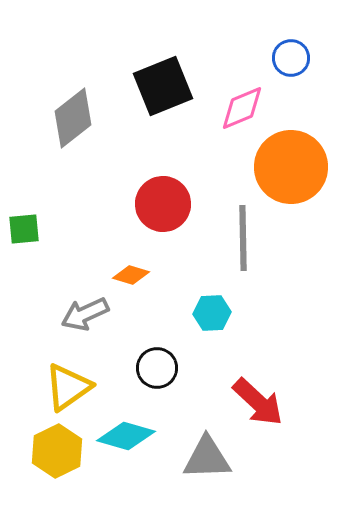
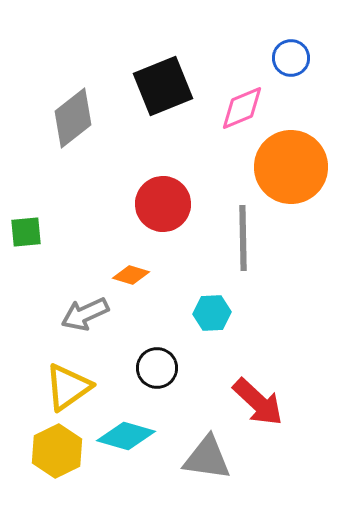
green square: moved 2 px right, 3 px down
gray triangle: rotated 10 degrees clockwise
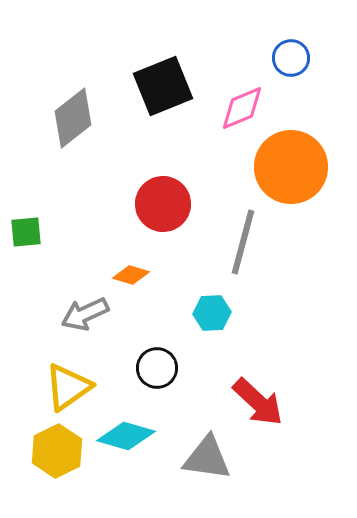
gray line: moved 4 px down; rotated 16 degrees clockwise
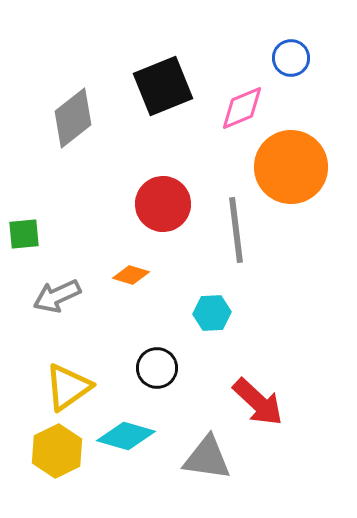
green square: moved 2 px left, 2 px down
gray line: moved 7 px left, 12 px up; rotated 22 degrees counterclockwise
gray arrow: moved 28 px left, 18 px up
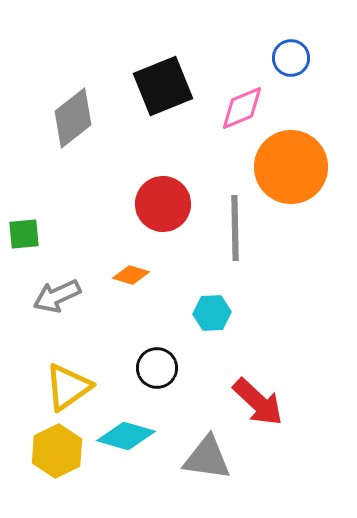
gray line: moved 1 px left, 2 px up; rotated 6 degrees clockwise
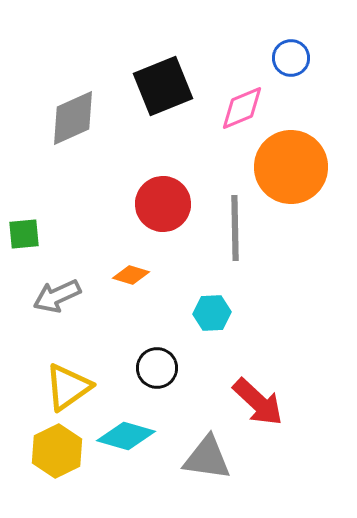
gray diamond: rotated 14 degrees clockwise
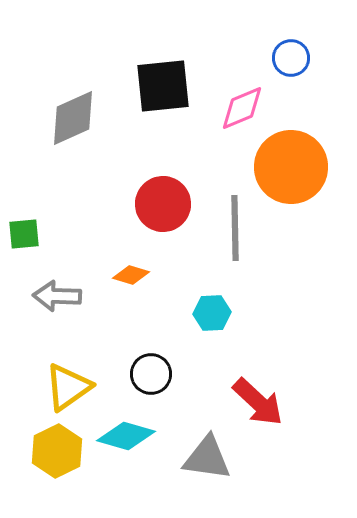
black square: rotated 16 degrees clockwise
gray arrow: rotated 27 degrees clockwise
black circle: moved 6 px left, 6 px down
